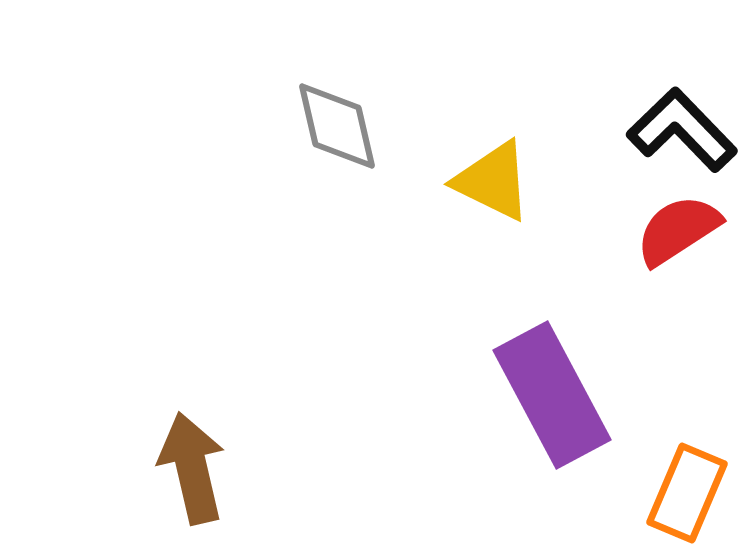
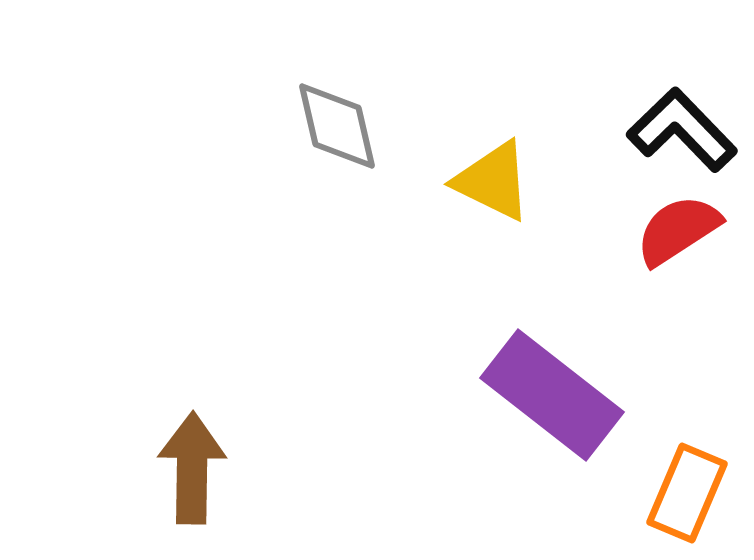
purple rectangle: rotated 24 degrees counterclockwise
brown arrow: rotated 14 degrees clockwise
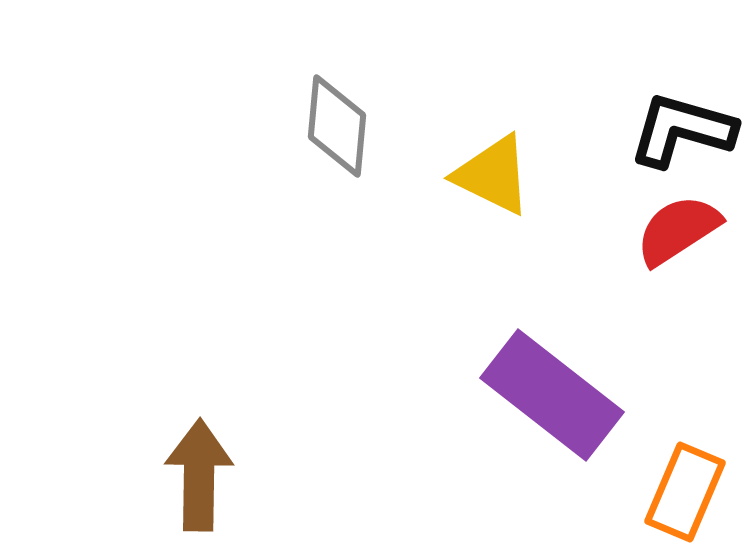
gray diamond: rotated 18 degrees clockwise
black L-shape: rotated 30 degrees counterclockwise
yellow triangle: moved 6 px up
brown arrow: moved 7 px right, 7 px down
orange rectangle: moved 2 px left, 1 px up
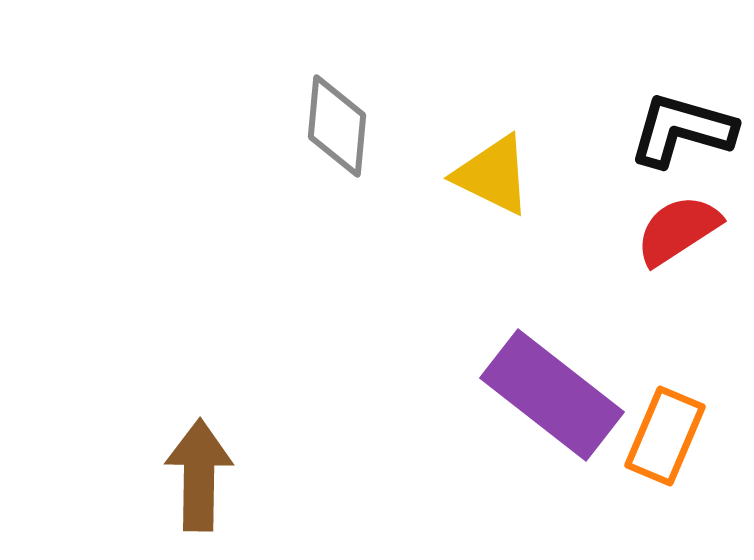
orange rectangle: moved 20 px left, 56 px up
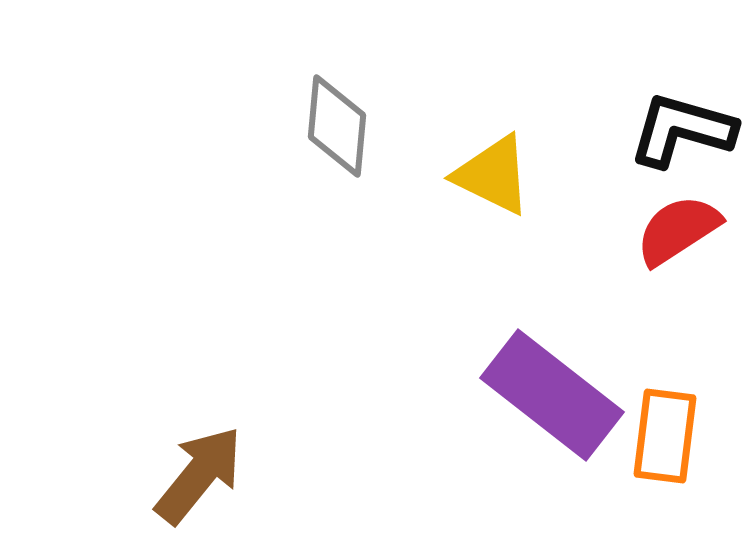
orange rectangle: rotated 16 degrees counterclockwise
brown arrow: rotated 38 degrees clockwise
